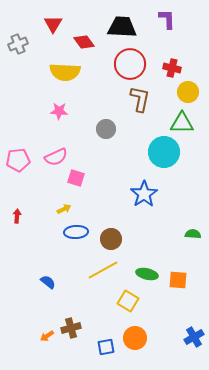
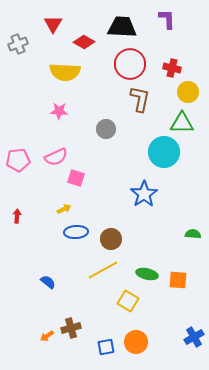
red diamond: rotated 25 degrees counterclockwise
orange circle: moved 1 px right, 4 px down
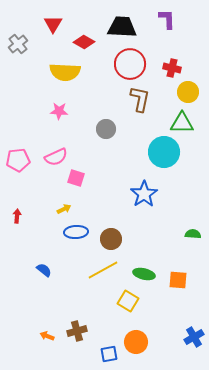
gray cross: rotated 18 degrees counterclockwise
green ellipse: moved 3 px left
blue semicircle: moved 4 px left, 12 px up
brown cross: moved 6 px right, 3 px down
orange arrow: rotated 56 degrees clockwise
blue square: moved 3 px right, 7 px down
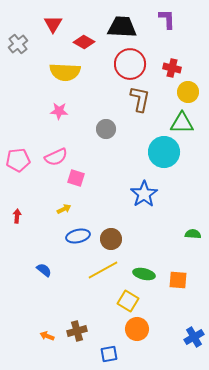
blue ellipse: moved 2 px right, 4 px down; rotated 10 degrees counterclockwise
orange circle: moved 1 px right, 13 px up
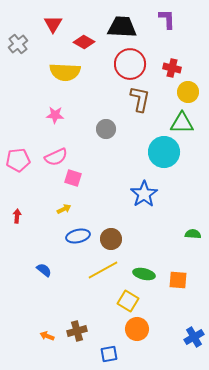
pink star: moved 4 px left, 4 px down
pink square: moved 3 px left
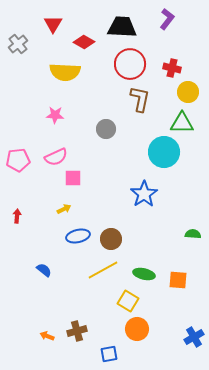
purple L-shape: rotated 40 degrees clockwise
pink square: rotated 18 degrees counterclockwise
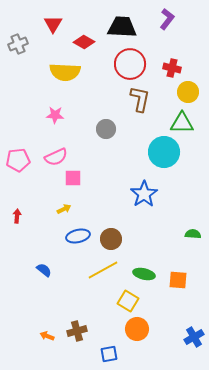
gray cross: rotated 18 degrees clockwise
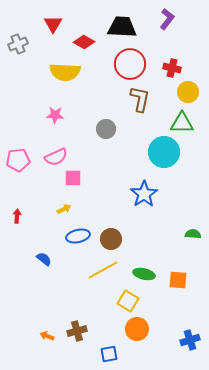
blue semicircle: moved 11 px up
blue cross: moved 4 px left, 3 px down; rotated 12 degrees clockwise
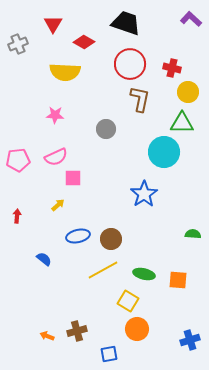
purple L-shape: moved 24 px right; rotated 85 degrees counterclockwise
black trapezoid: moved 4 px right, 4 px up; rotated 16 degrees clockwise
yellow arrow: moved 6 px left, 4 px up; rotated 16 degrees counterclockwise
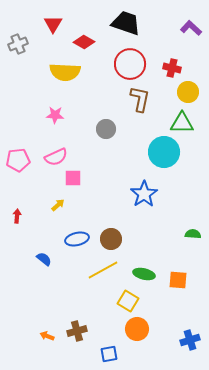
purple L-shape: moved 9 px down
blue ellipse: moved 1 px left, 3 px down
